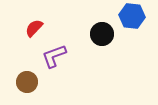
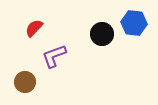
blue hexagon: moved 2 px right, 7 px down
brown circle: moved 2 px left
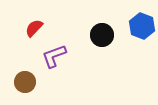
blue hexagon: moved 8 px right, 3 px down; rotated 15 degrees clockwise
black circle: moved 1 px down
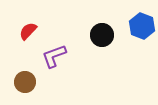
red semicircle: moved 6 px left, 3 px down
